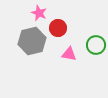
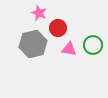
gray hexagon: moved 1 px right, 3 px down
green circle: moved 3 px left
pink triangle: moved 5 px up
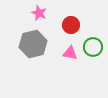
red circle: moved 13 px right, 3 px up
green circle: moved 2 px down
pink triangle: moved 1 px right, 4 px down
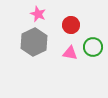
pink star: moved 1 px left, 1 px down
gray hexagon: moved 1 px right, 2 px up; rotated 12 degrees counterclockwise
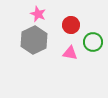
gray hexagon: moved 2 px up
green circle: moved 5 px up
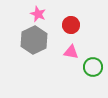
green circle: moved 25 px down
pink triangle: moved 1 px right, 1 px up
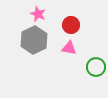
pink triangle: moved 2 px left, 4 px up
green circle: moved 3 px right
